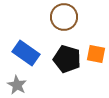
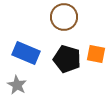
blue rectangle: rotated 12 degrees counterclockwise
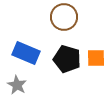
orange square: moved 4 px down; rotated 12 degrees counterclockwise
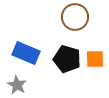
brown circle: moved 11 px right
orange square: moved 1 px left, 1 px down
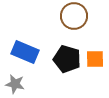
brown circle: moved 1 px left, 1 px up
blue rectangle: moved 1 px left, 1 px up
gray star: moved 2 px left, 1 px up; rotated 18 degrees counterclockwise
